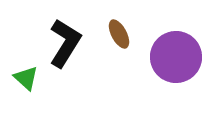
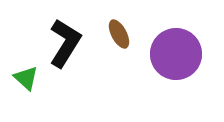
purple circle: moved 3 px up
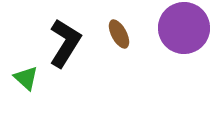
purple circle: moved 8 px right, 26 px up
